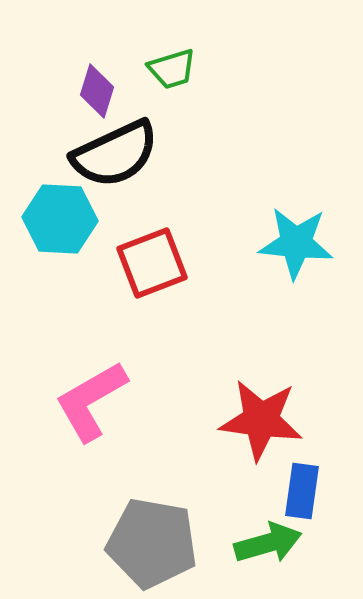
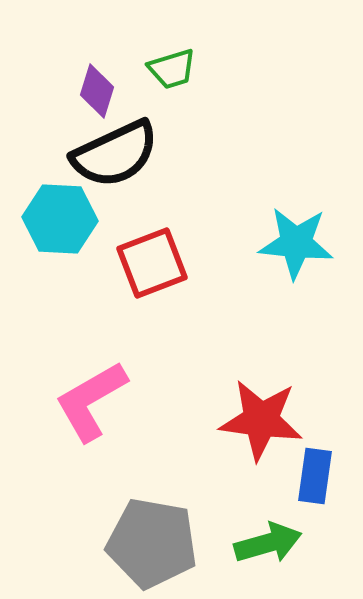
blue rectangle: moved 13 px right, 15 px up
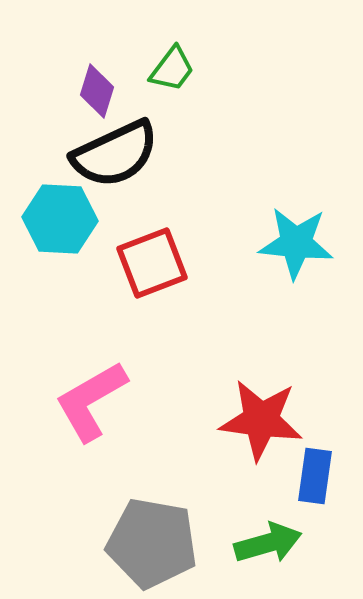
green trapezoid: rotated 36 degrees counterclockwise
